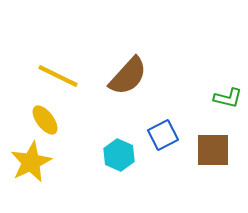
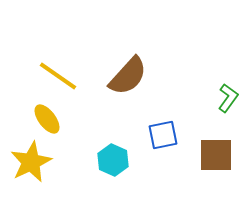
yellow line: rotated 9 degrees clockwise
green L-shape: rotated 68 degrees counterclockwise
yellow ellipse: moved 2 px right, 1 px up
blue square: rotated 16 degrees clockwise
brown square: moved 3 px right, 5 px down
cyan hexagon: moved 6 px left, 5 px down
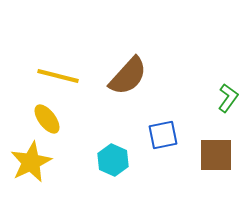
yellow line: rotated 21 degrees counterclockwise
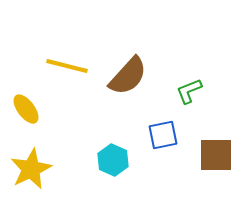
yellow line: moved 9 px right, 10 px up
green L-shape: moved 39 px left, 7 px up; rotated 148 degrees counterclockwise
yellow ellipse: moved 21 px left, 10 px up
yellow star: moved 7 px down
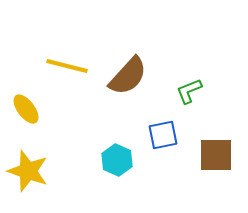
cyan hexagon: moved 4 px right
yellow star: moved 3 px left, 2 px down; rotated 27 degrees counterclockwise
